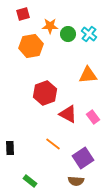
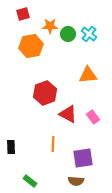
orange line: rotated 56 degrees clockwise
black rectangle: moved 1 px right, 1 px up
purple square: rotated 25 degrees clockwise
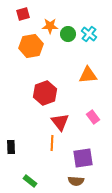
red triangle: moved 8 px left, 8 px down; rotated 24 degrees clockwise
orange line: moved 1 px left, 1 px up
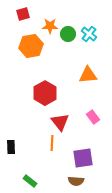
red hexagon: rotated 10 degrees counterclockwise
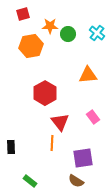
cyan cross: moved 8 px right, 1 px up
brown semicircle: rotated 28 degrees clockwise
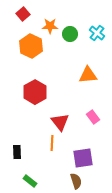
red square: rotated 24 degrees counterclockwise
green circle: moved 2 px right
orange hexagon: rotated 25 degrees counterclockwise
red hexagon: moved 10 px left, 1 px up
black rectangle: moved 6 px right, 5 px down
brown semicircle: rotated 140 degrees counterclockwise
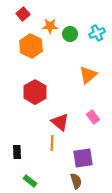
cyan cross: rotated 28 degrees clockwise
orange triangle: rotated 36 degrees counterclockwise
red triangle: rotated 12 degrees counterclockwise
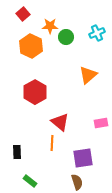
green circle: moved 4 px left, 3 px down
pink rectangle: moved 8 px right, 6 px down; rotated 64 degrees counterclockwise
brown semicircle: moved 1 px right, 1 px down
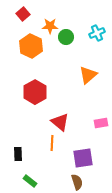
black rectangle: moved 1 px right, 2 px down
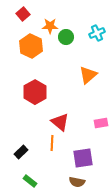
black rectangle: moved 3 px right, 2 px up; rotated 48 degrees clockwise
brown semicircle: rotated 119 degrees clockwise
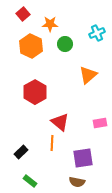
orange star: moved 2 px up
green circle: moved 1 px left, 7 px down
pink rectangle: moved 1 px left
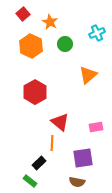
orange star: moved 2 px up; rotated 28 degrees clockwise
pink rectangle: moved 4 px left, 4 px down
black rectangle: moved 18 px right, 11 px down
